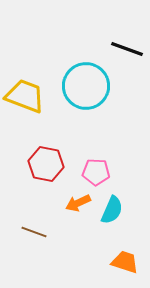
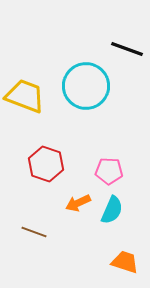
red hexagon: rotated 8 degrees clockwise
pink pentagon: moved 13 px right, 1 px up
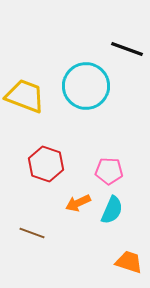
brown line: moved 2 px left, 1 px down
orange trapezoid: moved 4 px right
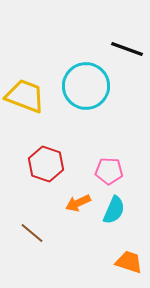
cyan semicircle: moved 2 px right
brown line: rotated 20 degrees clockwise
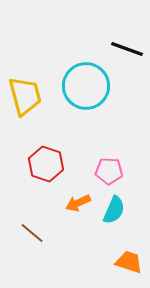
yellow trapezoid: rotated 54 degrees clockwise
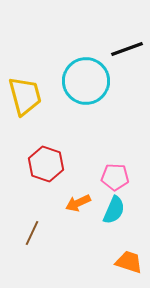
black line: rotated 40 degrees counterclockwise
cyan circle: moved 5 px up
pink pentagon: moved 6 px right, 6 px down
brown line: rotated 75 degrees clockwise
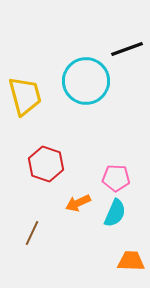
pink pentagon: moved 1 px right, 1 px down
cyan semicircle: moved 1 px right, 3 px down
orange trapezoid: moved 2 px right, 1 px up; rotated 16 degrees counterclockwise
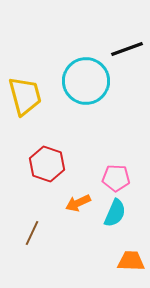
red hexagon: moved 1 px right
